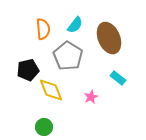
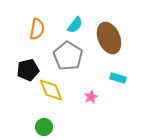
orange semicircle: moved 6 px left; rotated 15 degrees clockwise
cyan rectangle: rotated 21 degrees counterclockwise
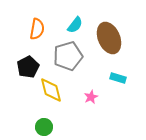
gray pentagon: rotated 24 degrees clockwise
black pentagon: moved 3 px up; rotated 15 degrees counterclockwise
yellow diamond: rotated 8 degrees clockwise
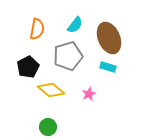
cyan rectangle: moved 10 px left, 11 px up
yellow diamond: rotated 36 degrees counterclockwise
pink star: moved 2 px left, 3 px up
green circle: moved 4 px right
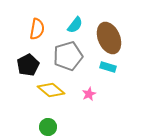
black pentagon: moved 2 px up
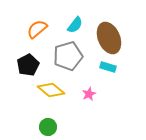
orange semicircle: rotated 140 degrees counterclockwise
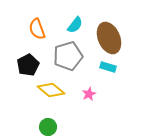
orange semicircle: rotated 70 degrees counterclockwise
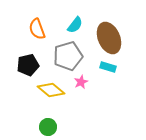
black pentagon: rotated 15 degrees clockwise
pink star: moved 8 px left, 12 px up
